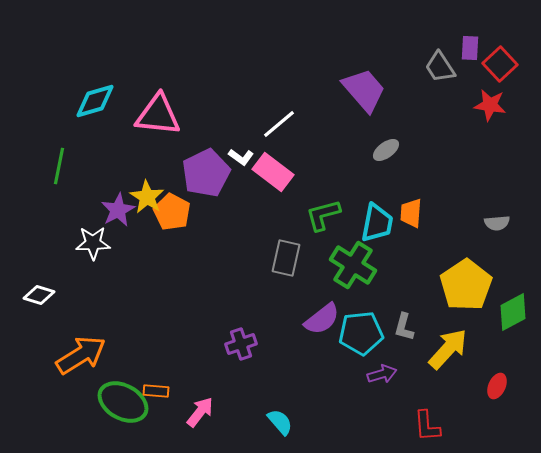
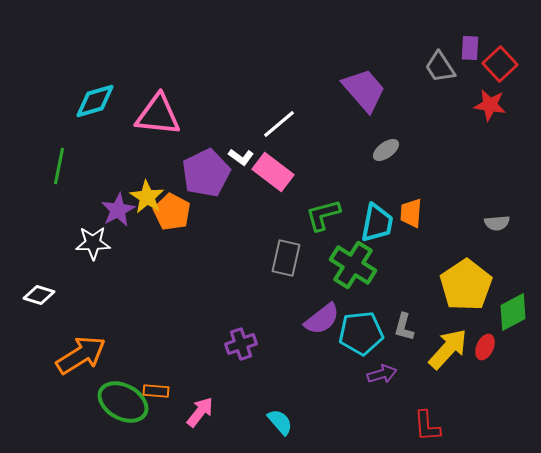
red ellipse: moved 12 px left, 39 px up
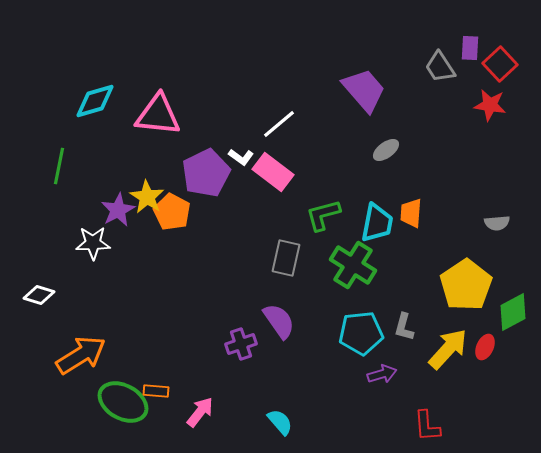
purple semicircle: moved 43 px left, 2 px down; rotated 87 degrees counterclockwise
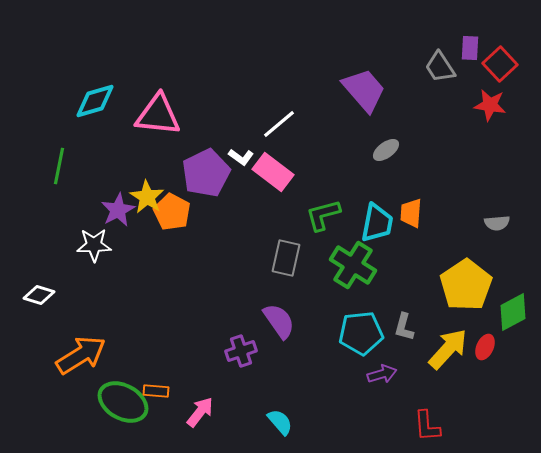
white star: moved 1 px right, 2 px down
purple cross: moved 7 px down
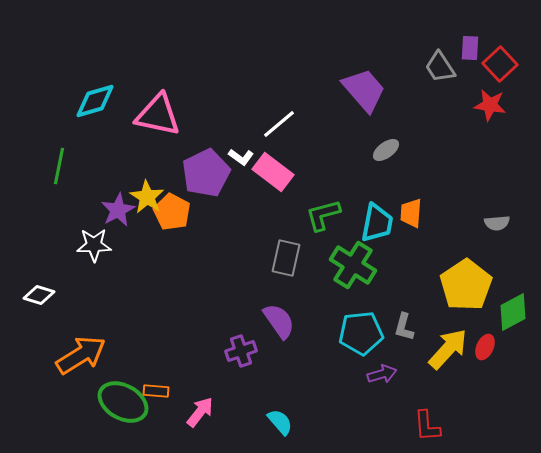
pink triangle: rotated 6 degrees clockwise
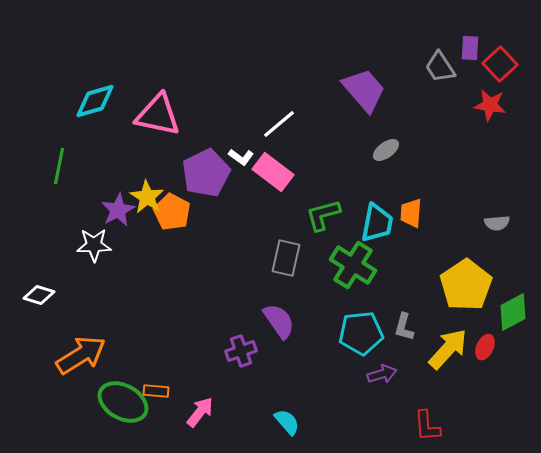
cyan semicircle: moved 7 px right
